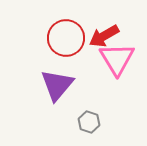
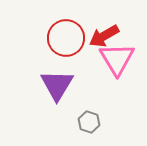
purple triangle: rotated 9 degrees counterclockwise
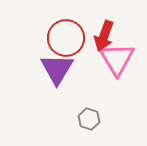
red arrow: rotated 40 degrees counterclockwise
purple triangle: moved 16 px up
gray hexagon: moved 3 px up
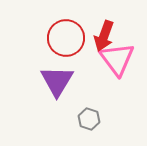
pink triangle: rotated 6 degrees counterclockwise
purple triangle: moved 12 px down
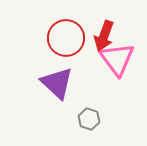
purple triangle: moved 2 px down; rotated 18 degrees counterclockwise
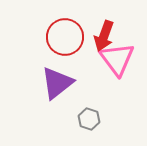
red circle: moved 1 px left, 1 px up
purple triangle: rotated 39 degrees clockwise
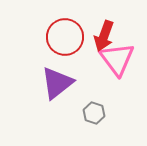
gray hexagon: moved 5 px right, 6 px up
